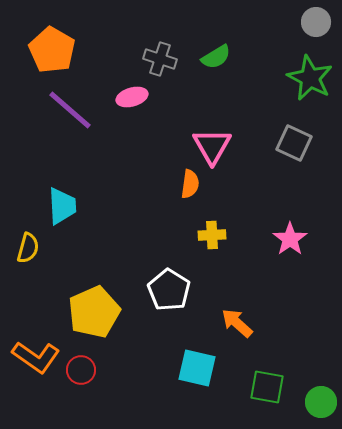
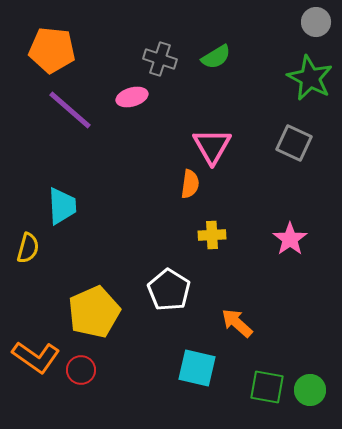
orange pentagon: rotated 24 degrees counterclockwise
green circle: moved 11 px left, 12 px up
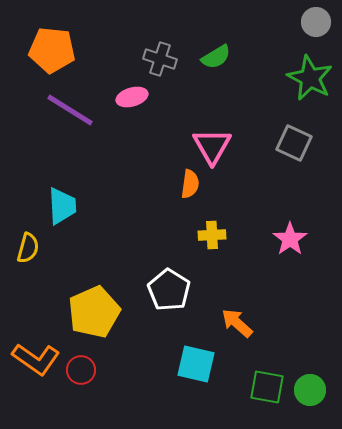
purple line: rotated 9 degrees counterclockwise
orange L-shape: moved 2 px down
cyan square: moved 1 px left, 4 px up
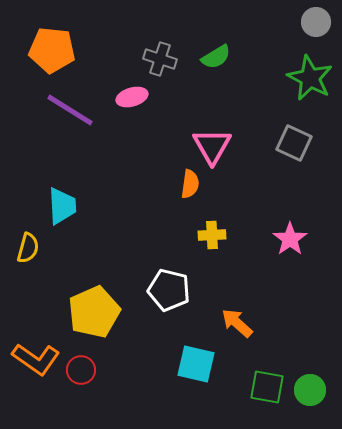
white pentagon: rotated 18 degrees counterclockwise
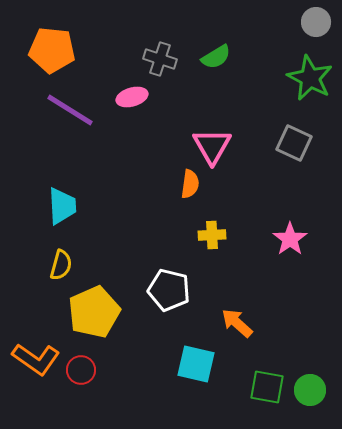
yellow semicircle: moved 33 px right, 17 px down
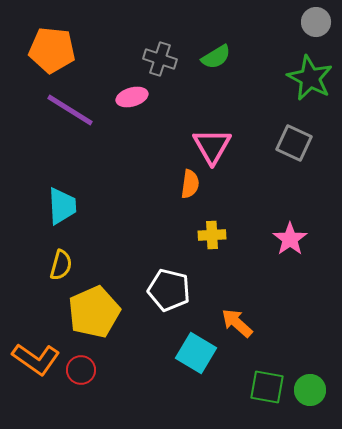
cyan square: moved 11 px up; rotated 18 degrees clockwise
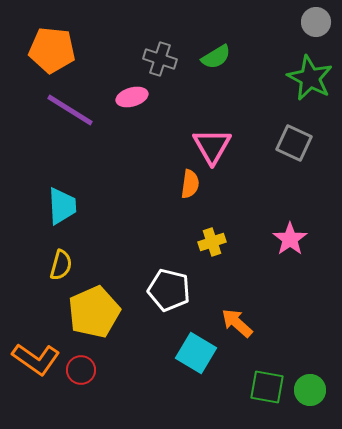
yellow cross: moved 7 px down; rotated 16 degrees counterclockwise
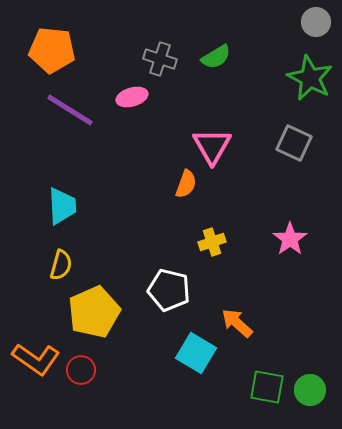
orange semicircle: moved 4 px left; rotated 12 degrees clockwise
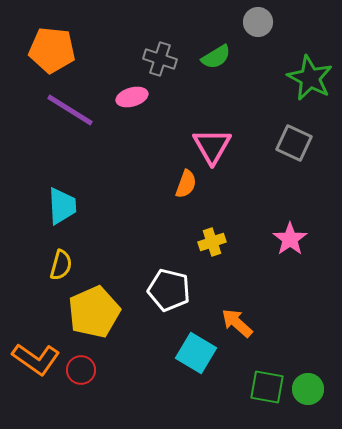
gray circle: moved 58 px left
green circle: moved 2 px left, 1 px up
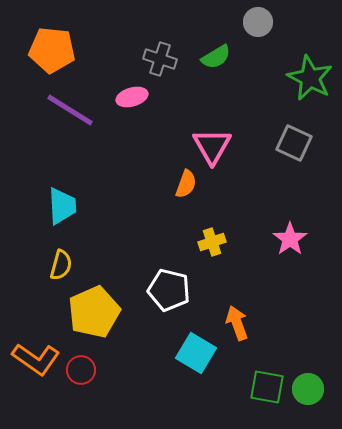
orange arrow: rotated 28 degrees clockwise
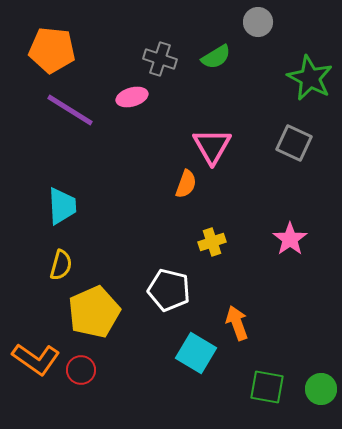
green circle: moved 13 px right
